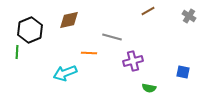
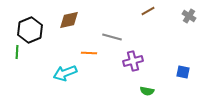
green semicircle: moved 2 px left, 3 px down
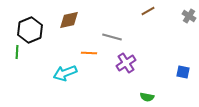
purple cross: moved 7 px left, 2 px down; rotated 18 degrees counterclockwise
green semicircle: moved 6 px down
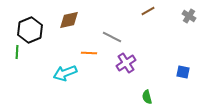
gray line: rotated 12 degrees clockwise
green semicircle: rotated 64 degrees clockwise
